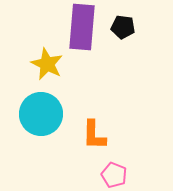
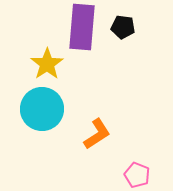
yellow star: rotated 12 degrees clockwise
cyan circle: moved 1 px right, 5 px up
orange L-shape: moved 3 px right, 1 px up; rotated 124 degrees counterclockwise
pink pentagon: moved 23 px right
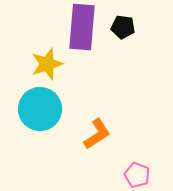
yellow star: rotated 16 degrees clockwise
cyan circle: moved 2 px left
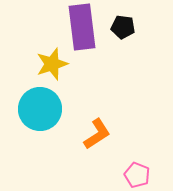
purple rectangle: rotated 12 degrees counterclockwise
yellow star: moved 5 px right
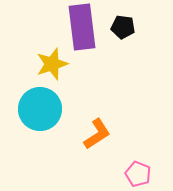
pink pentagon: moved 1 px right, 1 px up
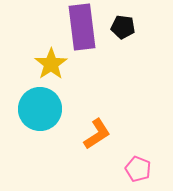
yellow star: moved 1 px left; rotated 16 degrees counterclockwise
pink pentagon: moved 5 px up
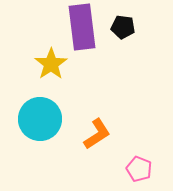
cyan circle: moved 10 px down
pink pentagon: moved 1 px right
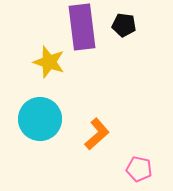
black pentagon: moved 1 px right, 2 px up
yellow star: moved 2 px left, 2 px up; rotated 20 degrees counterclockwise
orange L-shape: rotated 8 degrees counterclockwise
pink pentagon: rotated 10 degrees counterclockwise
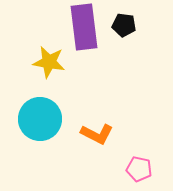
purple rectangle: moved 2 px right
yellow star: rotated 8 degrees counterclockwise
orange L-shape: rotated 68 degrees clockwise
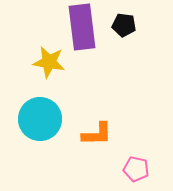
purple rectangle: moved 2 px left
orange L-shape: rotated 28 degrees counterclockwise
pink pentagon: moved 3 px left
